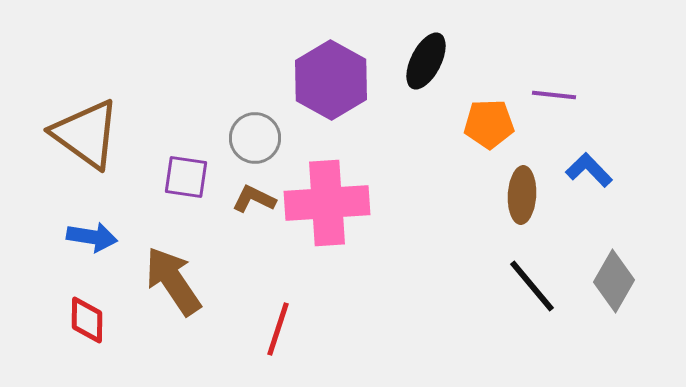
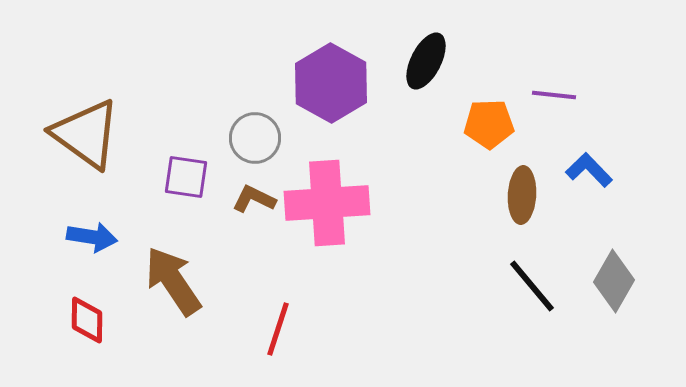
purple hexagon: moved 3 px down
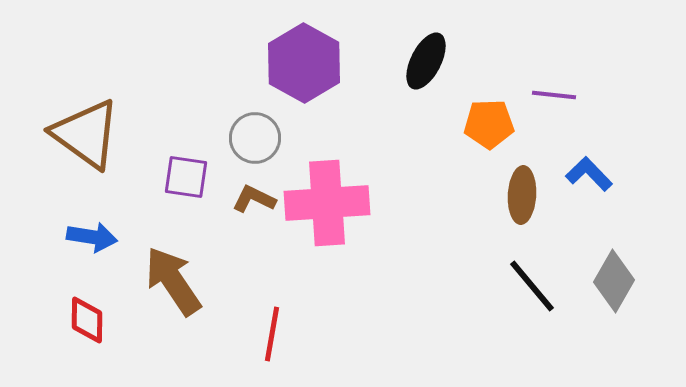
purple hexagon: moved 27 px left, 20 px up
blue L-shape: moved 4 px down
red line: moved 6 px left, 5 px down; rotated 8 degrees counterclockwise
